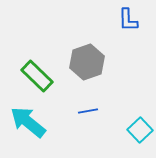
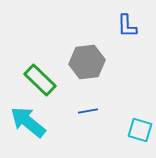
blue L-shape: moved 1 px left, 6 px down
gray hexagon: rotated 12 degrees clockwise
green rectangle: moved 3 px right, 4 px down
cyan square: rotated 30 degrees counterclockwise
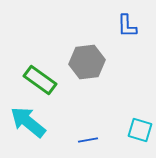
green rectangle: rotated 8 degrees counterclockwise
blue line: moved 29 px down
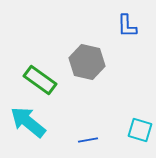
gray hexagon: rotated 20 degrees clockwise
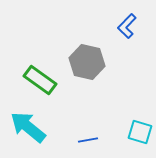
blue L-shape: rotated 45 degrees clockwise
cyan arrow: moved 5 px down
cyan square: moved 2 px down
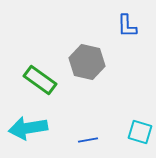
blue L-shape: rotated 45 degrees counterclockwise
cyan arrow: moved 1 px down; rotated 48 degrees counterclockwise
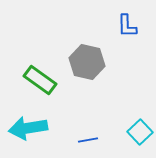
cyan square: rotated 30 degrees clockwise
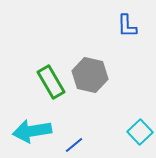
gray hexagon: moved 3 px right, 13 px down
green rectangle: moved 11 px right, 2 px down; rotated 24 degrees clockwise
cyan arrow: moved 4 px right, 3 px down
blue line: moved 14 px left, 5 px down; rotated 30 degrees counterclockwise
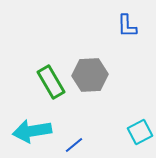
gray hexagon: rotated 16 degrees counterclockwise
cyan square: rotated 15 degrees clockwise
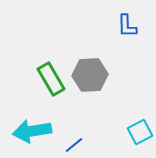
green rectangle: moved 3 px up
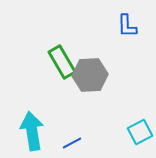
green rectangle: moved 11 px right, 17 px up
cyan arrow: rotated 90 degrees clockwise
blue line: moved 2 px left, 2 px up; rotated 12 degrees clockwise
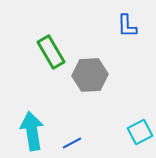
green rectangle: moved 11 px left, 10 px up
